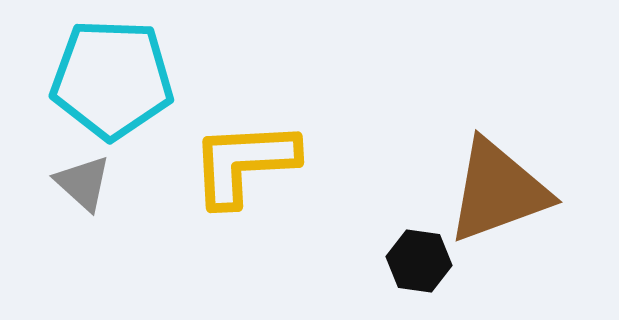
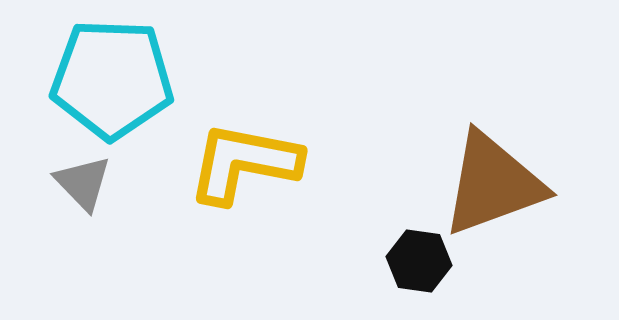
yellow L-shape: rotated 14 degrees clockwise
gray triangle: rotated 4 degrees clockwise
brown triangle: moved 5 px left, 7 px up
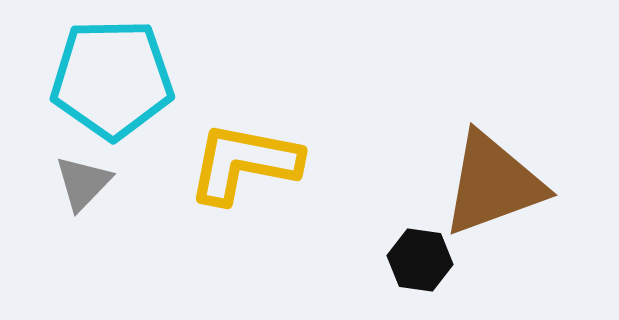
cyan pentagon: rotated 3 degrees counterclockwise
gray triangle: rotated 28 degrees clockwise
black hexagon: moved 1 px right, 1 px up
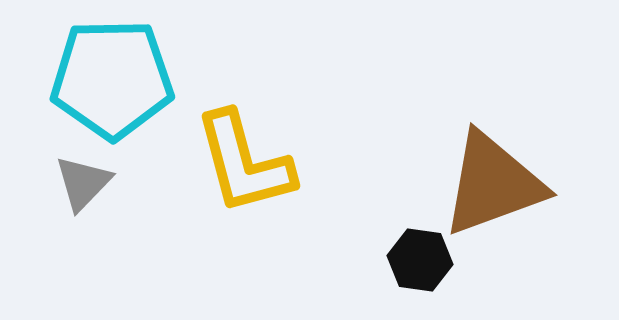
yellow L-shape: rotated 116 degrees counterclockwise
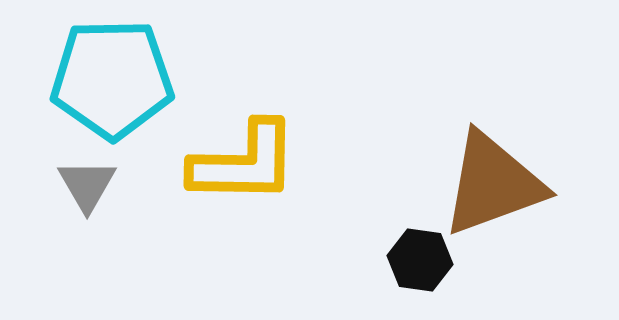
yellow L-shape: rotated 74 degrees counterclockwise
gray triangle: moved 4 px right, 2 px down; rotated 14 degrees counterclockwise
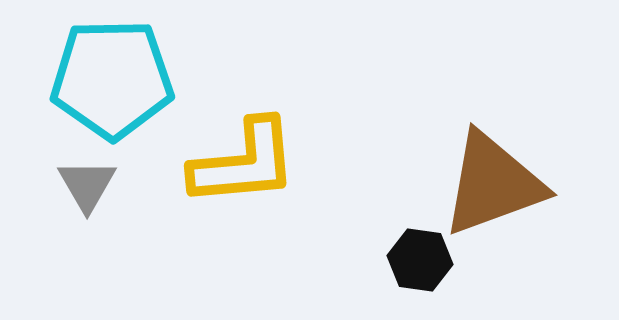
yellow L-shape: rotated 6 degrees counterclockwise
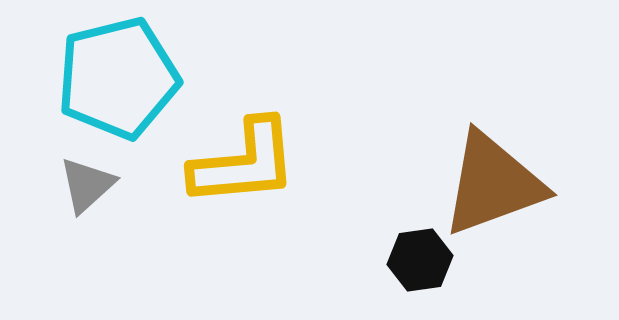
cyan pentagon: moved 6 px right, 1 px up; rotated 13 degrees counterclockwise
gray triangle: rotated 18 degrees clockwise
black hexagon: rotated 16 degrees counterclockwise
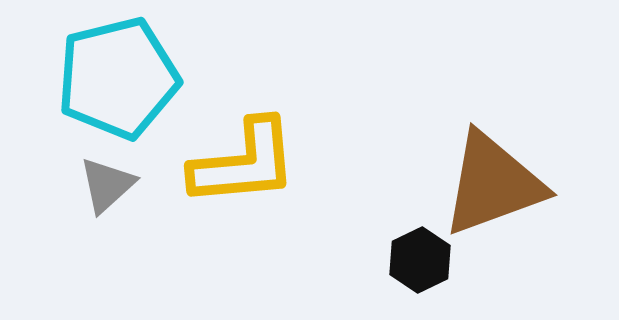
gray triangle: moved 20 px right
black hexagon: rotated 18 degrees counterclockwise
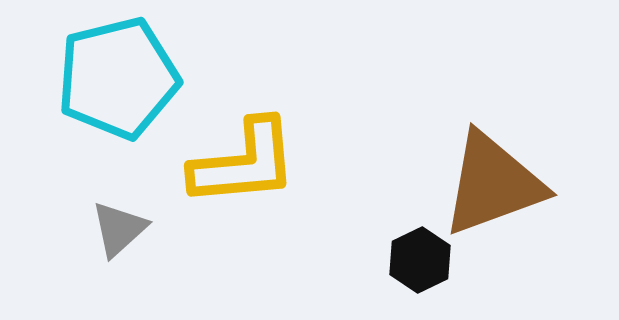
gray triangle: moved 12 px right, 44 px down
